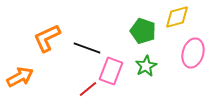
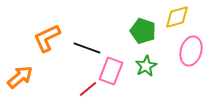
pink ellipse: moved 2 px left, 2 px up
orange arrow: rotated 12 degrees counterclockwise
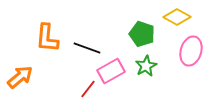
yellow diamond: rotated 44 degrees clockwise
green pentagon: moved 1 px left, 3 px down
orange L-shape: rotated 60 degrees counterclockwise
pink rectangle: rotated 40 degrees clockwise
red line: rotated 12 degrees counterclockwise
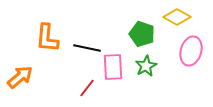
black line: rotated 8 degrees counterclockwise
pink rectangle: moved 2 px right, 4 px up; rotated 64 degrees counterclockwise
red line: moved 1 px left, 1 px up
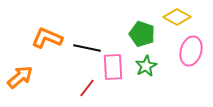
orange L-shape: rotated 108 degrees clockwise
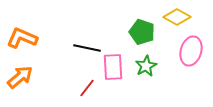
green pentagon: moved 2 px up
orange L-shape: moved 25 px left
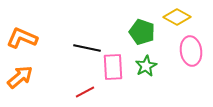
pink ellipse: rotated 24 degrees counterclockwise
red line: moved 2 px left, 4 px down; rotated 24 degrees clockwise
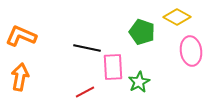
orange L-shape: moved 1 px left, 2 px up
green star: moved 7 px left, 16 px down
orange arrow: rotated 40 degrees counterclockwise
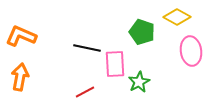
pink rectangle: moved 2 px right, 3 px up
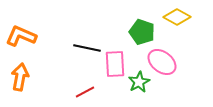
pink ellipse: moved 29 px left, 11 px down; rotated 44 degrees counterclockwise
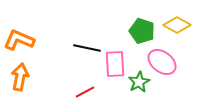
yellow diamond: moved 8 px down
green pentagon: moved 1 px up
orange L-shape: moved 2 px left, 4 px down
